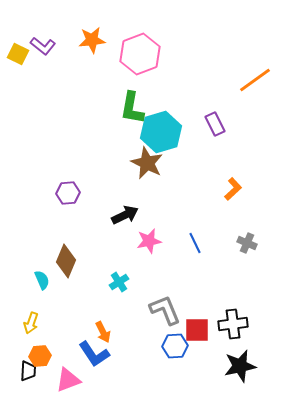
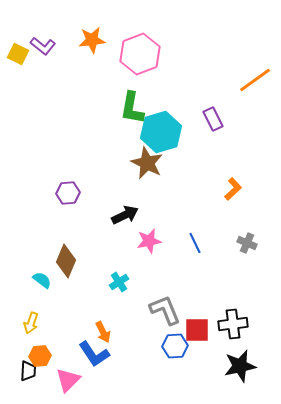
purple rectangle: moved 2 px left, 5 px up
cyan semicircle: rotated 30 degrees counterclockwise
pink triangle: rotated 24 degrees counterclockwise
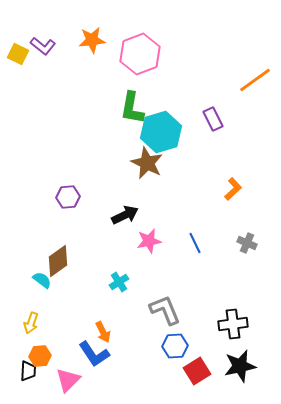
purple hexagon: moved 4 px down
brown diamond: moved 8 px left; rotated 32 degrees clockwise
red square: moved 41 px down; rotated 32 degrees counterclockwise
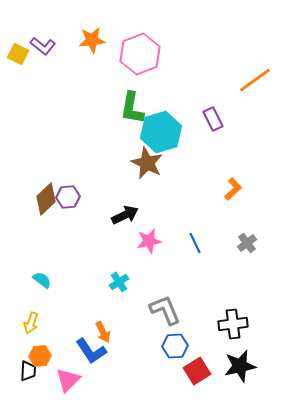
gray cross: rotated 30 degrees clockwise
brown diamond: moved 12 px left, 62 px up; rotated 8 degrees counterclockwise
blue L-shape: moved 3 px left, 3 px up
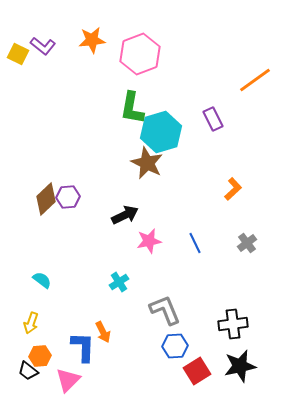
blue L-shape: moved 8 px left, 4 px up; rotated 144 degrees counterclockwise
black trapezoid: rotated 125 degrees clockwise
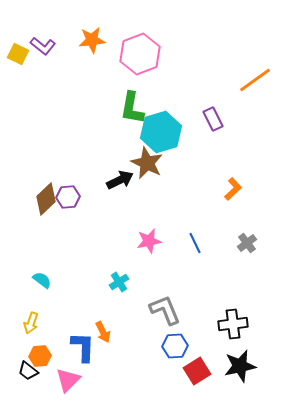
black arrow: moved 5 px left, 35 px up
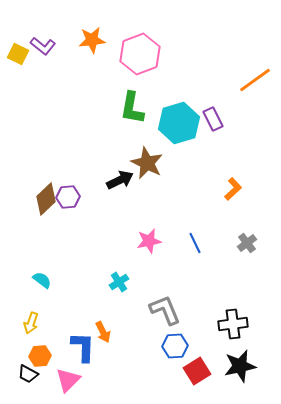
cyan hexagon: moved 18 px right, 9 px up
black trapezoid: moved 3 px down; rotated 10 degrees counterclockwise
